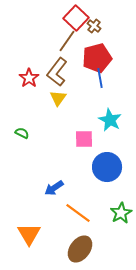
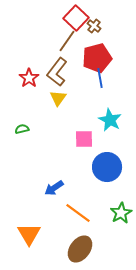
green semicircle: moved 4 px up; rotated 40 degrees counterclockwise
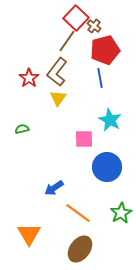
red pentagon: moved 8 px right, 8 px up
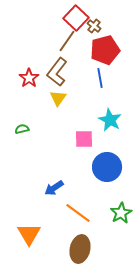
brown ellipse: rotated 24 degrees counterclockwise
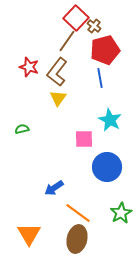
red star: moved 11 px up; rotated 18 degrees counterclockwise
brown ellipse: moved 3 px left, 10 px up
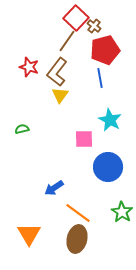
yellow triangle: moved 2 px right, 3 px up
blue circle: moved 1 px right
green star: moved 1 px right, 1 px up; rotated 10 degrees counterclockwise
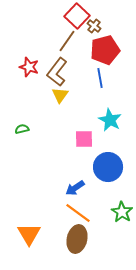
red square: moved 1 px right, 2 px up
blue arrow: moved 21 px right
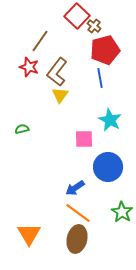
brown line: moved 27 px left
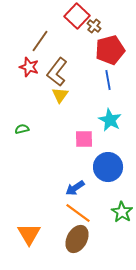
red pentagon: moved 5 px right
blue line: moved 8 px right, 2 px down
brown ellipse: rotated 16 degrees clockwise
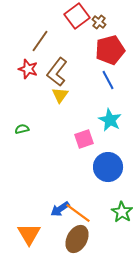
red square: rotated 10 degrees clockwise
brown cross: moved 5 px right, 4 px up
red star: moved 1 px left, 2 px down
blue line: rotated 18 degrees counterclockwise
pink square: rotated 18 degrees counterclockwise
blue arrow: moved 15 px left, 21 px down
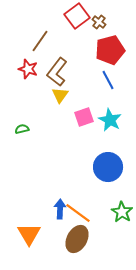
pink square: moved 22 px up
blue arrow: rotated 126 degrees clockwise
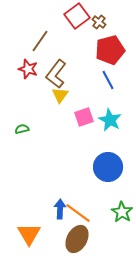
brown L-shape: moved 1 px left, 2 px down
